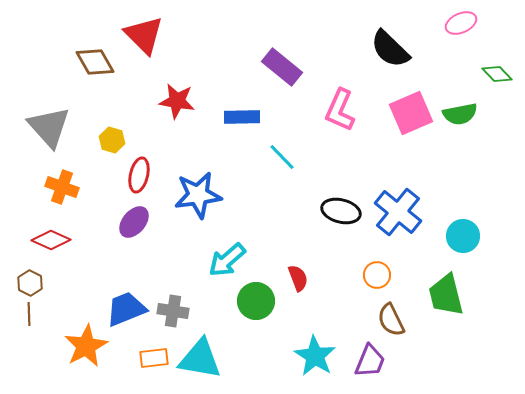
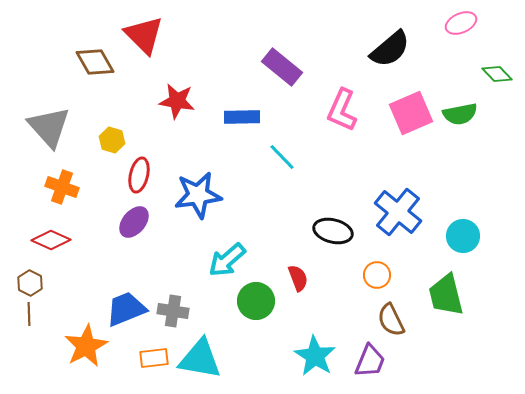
black semicircle: rotated 84 degrees counterclockwise
pink L-shape: moved 2 px right
black ellipse: moved 8 px left, 20 px down
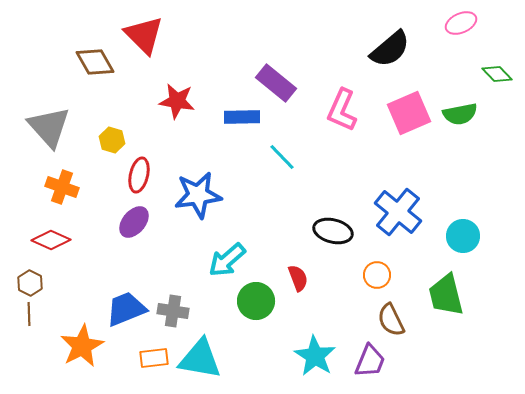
purple rectangle: moved 6 px left, 16 px down
pink square: moved 2 px left
orange star: moved 4 px left
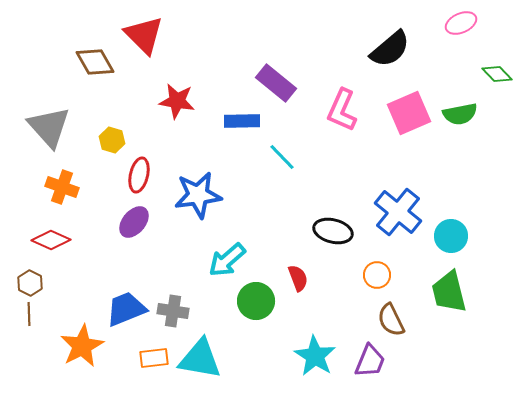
blue rectangle: moved 4 px down
cyan circle: moved 12 px left
green trapezoid: moved 3 px right, 3 px up
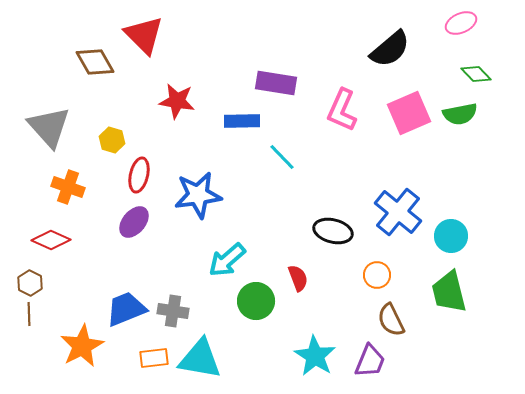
green diamond: moved 21 px left
purple rectangle: rotated 30 degrees counterclockwise
orange cross: moved 6 px right
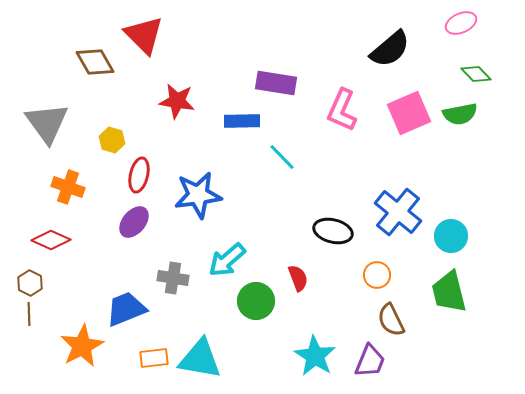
gray triangle: moved 2 px left, 4 px up; rotated 6 degrees clockwise
gray cross: moved 33 px up
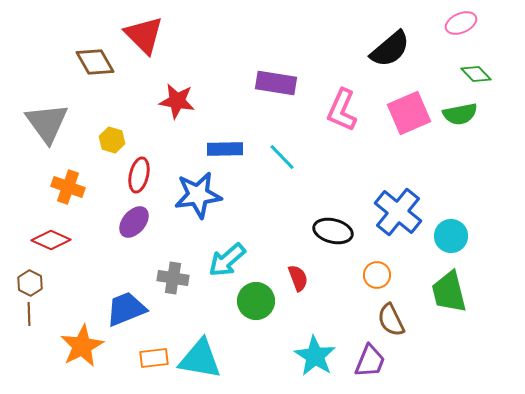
blue rectangle: moved 17 px left, 28 px down
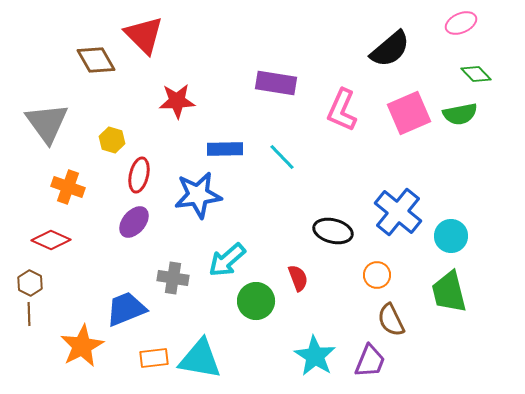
brown diamond: moved 1 px right, 2 px up
red star: rotated 12 degrees counterclockwise
